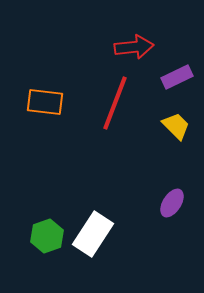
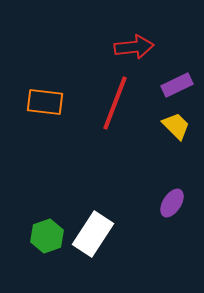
purple rectangle: moved 8 px down
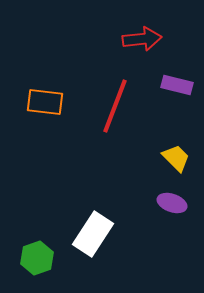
red arrow: moved 8 px right, 8 px up
purple rectangle: rotated 40 degrees clockwise
red line: moved 3 px down
yellow trapezoid: moved 32 px down
purple ellipse: rotated 76 degrees clockwise
green hexagon: moved 10 px left, 22 px down
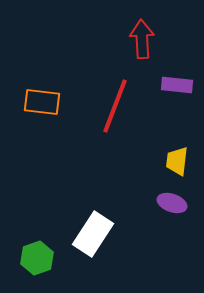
red arrow: rotated 87 degrees counterclockwise
purple rectangle: rotated 8 degrees counterclockwise
orange rectangle: moved 3 px left
yellow trapezoid: moved 1 px right, 3 px down; rotated 128 degrees counterclockwise
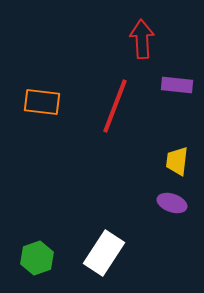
white rectangle: moved 11 px right, 19 px down
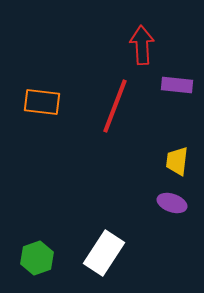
red arrow: moved 6 px down
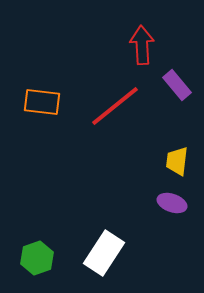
purple rectangle: rotated 44 degrees clockwise
red line: rotated 30 degrees clockwise
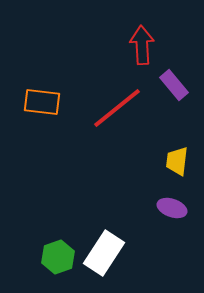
purple rectangle: moved 3 px left
red line: moved 2 px right, 2 px down
purple ellipse: moved 5 px down
green hexagon: moved 21 px right, 1 px up
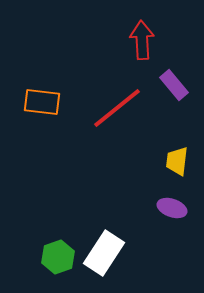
red arrow: moved 5 px up
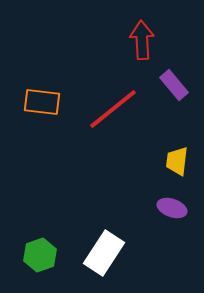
red line: moved 4 px left, 1 px down
green hexagon: moved 18 px left, 2 px up
